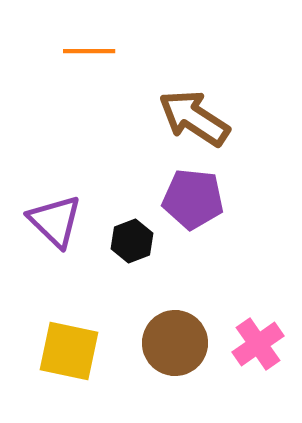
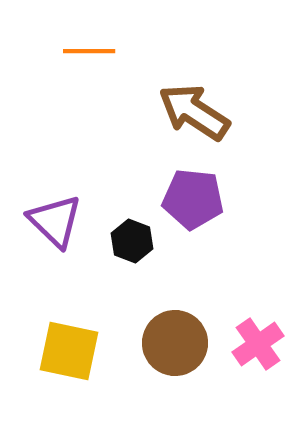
brown arrow: moved 6 px up
black hexagon: rotated 18 degrees counterclockwise
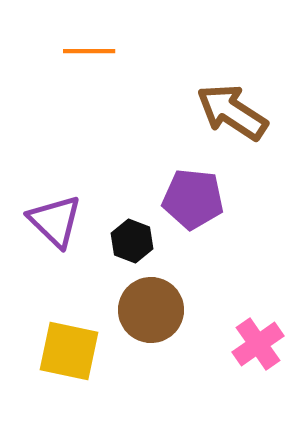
brown arrow: moved 38 px right
brown circle: moved 24 px left, 33 px up
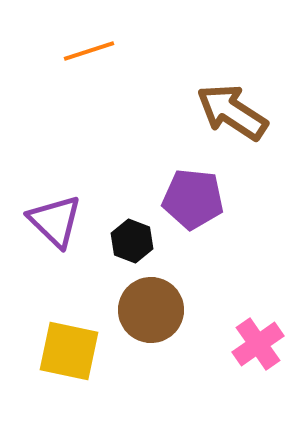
orange line: rotated 18 degrees counterclockwise
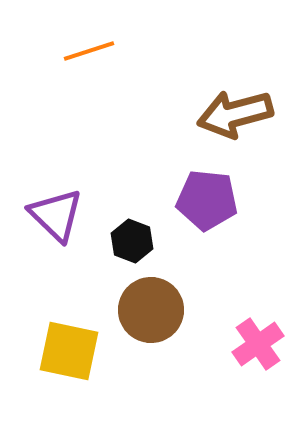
brown arrow: moved 3 px right, 2 px down; rotated 48 degrees counterclockwise
purple pentagon: moved 14 px right, 1 px down
purple triangle: moved 1 px right, 6 px up
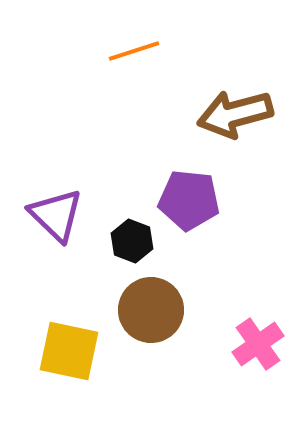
orange line: moved 45 px right
purple pentagon: moved 18 px left
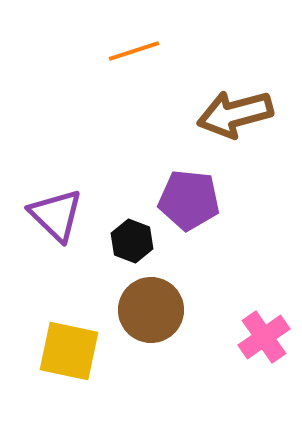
pink cross: moved 6 px right, 7 px up
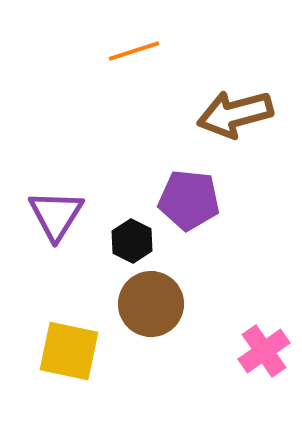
purple triangle: rotated 18 degrees clockwise
black hexagon: rotated 6 degrees clockwise
brown circle: moved 6 px up
pink cross: moved 14 px down
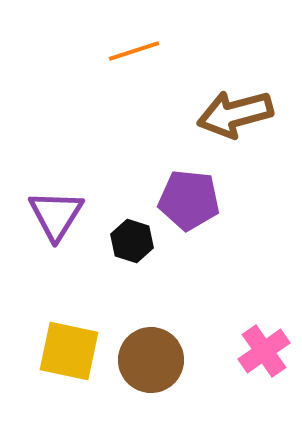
black hexagon: rotated 9 degrees counterclockwise
brown circle: moved 56 px down
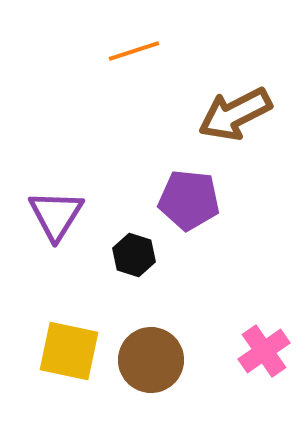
brown arrow: rotated 12 degrees counterclockwise
black hexagon: moved 2 px right, 14 px down
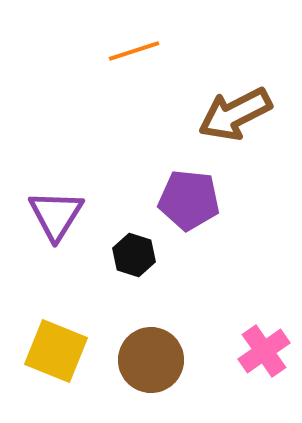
yellow square: moved 13 px left; rotated 10 degrees clockwise
